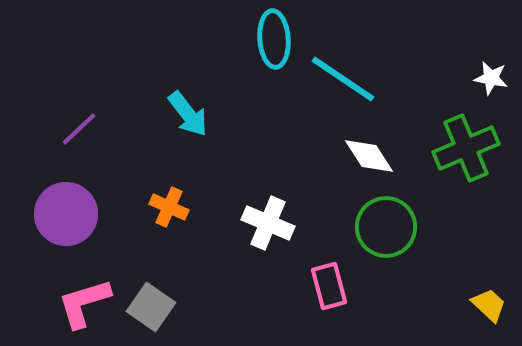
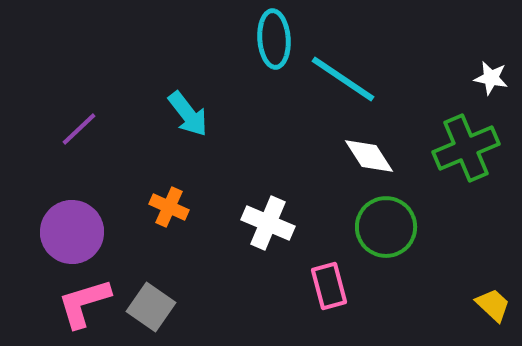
purple circle: moved 6 px right, 18 px down
yellow trapezoid: moved 4 px right
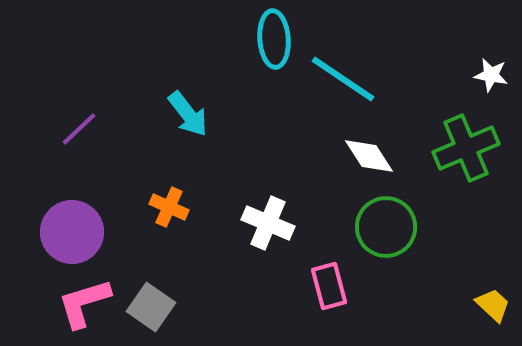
white star: moved 3 px up
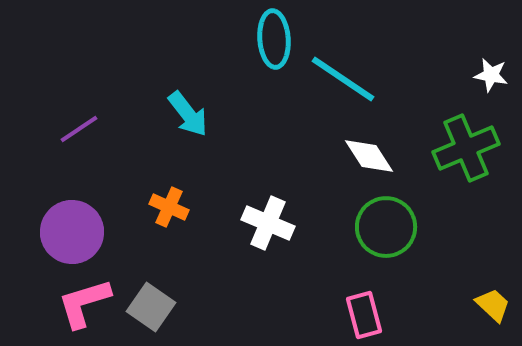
purple line: rotated 9 degrees clockwise
pink rectangle: moved 35 px right, 29 px down
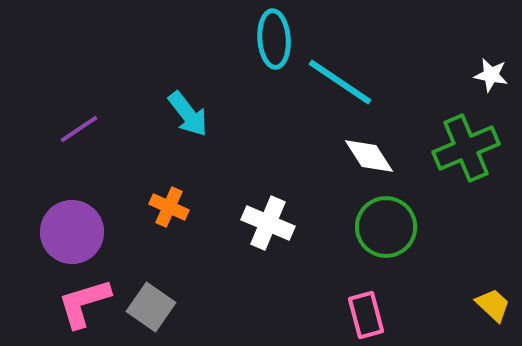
cyan line: moved 3 px left, 3 px down
pink rectangle: moved 2 px right
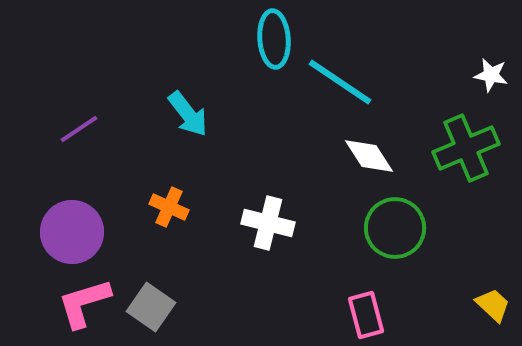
white cross: rotated 9 degrees counterclockwise
green circle: moved 9 px right, 1 px down
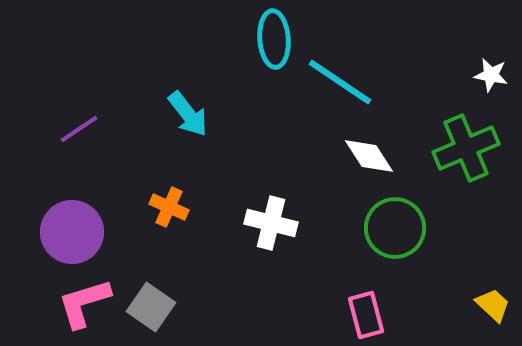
white cross: moved 3 px right
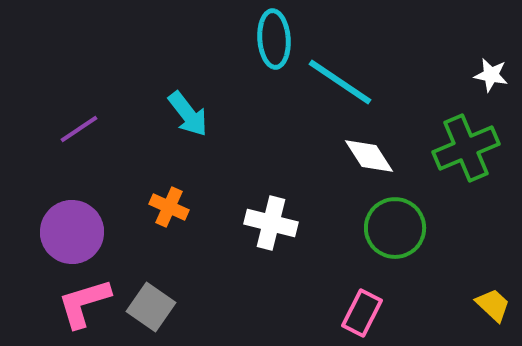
pink rectangle: moved 4 px left, 2 px up; rotated 42 degrees clockwise
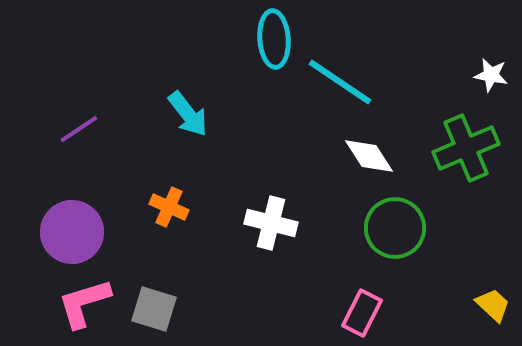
gray square: moved 3 px right, 2 px down; rotated 18 degrees counterclockwise
